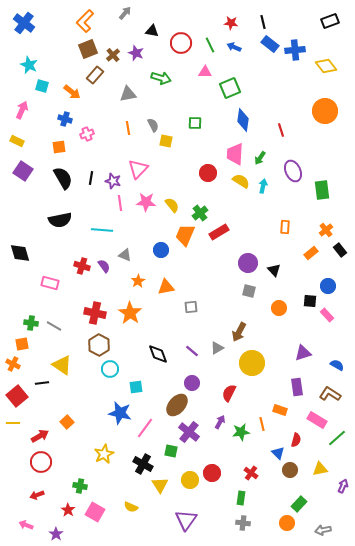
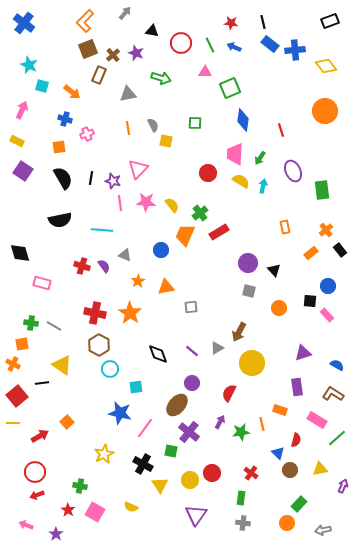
brown rectangle at (95, 75): moved 4 px right; rotated 18 degrees counterclockwise
orange rectangle at (285, 227): rotated 16 degrees counterclockwise
pink rectangle at (50, 283): moved 8 px left
brown L-shape at (330, 394): moved 3 px right
red circle at (41, 462): moved 6 px left, 10 px down
purple triangle at (186, 520): moved 10 px right, 5 px up
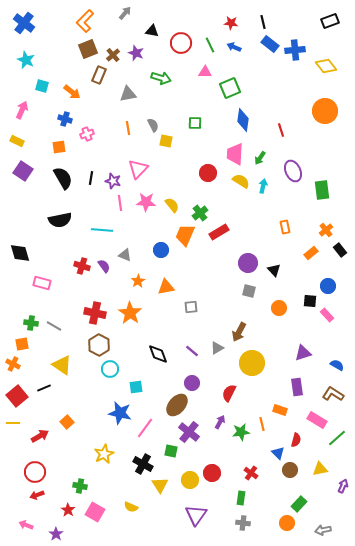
cyan star at (29, 65): moved 3 px left, 5 px up
black line at (42, 383): moved 2 px right, 5 px down; rotated 16 degrees counterclockwise
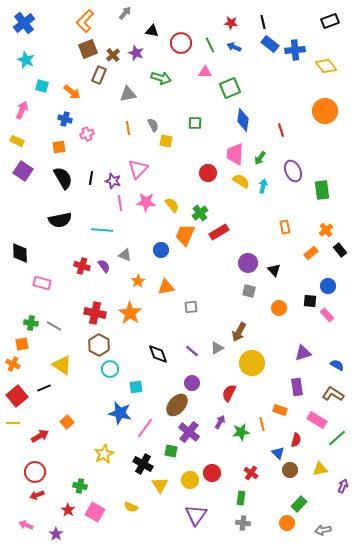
blue cross at (24, 23): rotated 15 degrees clockwise
black diamond at (20, 253): rotated 15 degrees clockwise
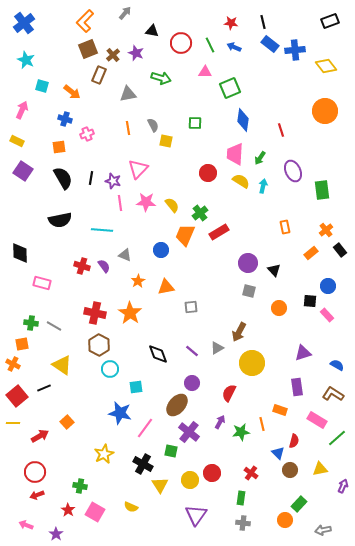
red semicircle at (296, 440): moved 2 px left, 1 px down
orange circle at (287, 523): moved 2 px left, 3 px up
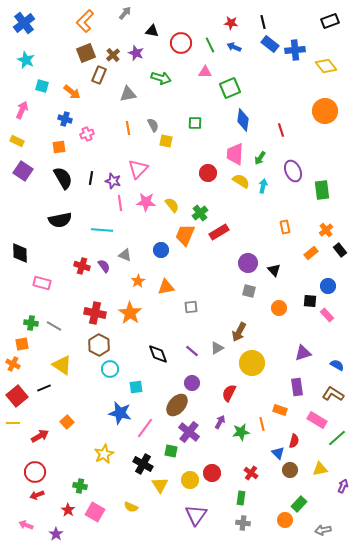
brown square at (88, 49): moved 2 px left, 4 px down
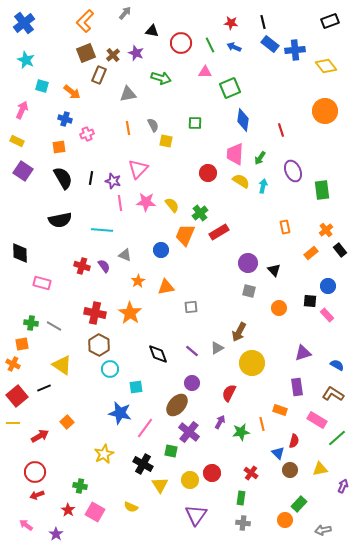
pink arrow at (26, 525): rotated 16 degrees clockwise
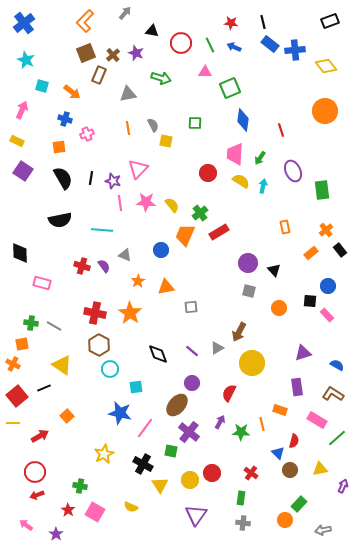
orange square at (67, 422): moved 6 px up
green star at (241, 432): rotated 12 degrees clockwise
